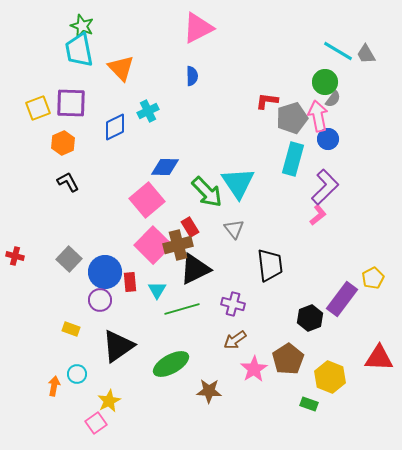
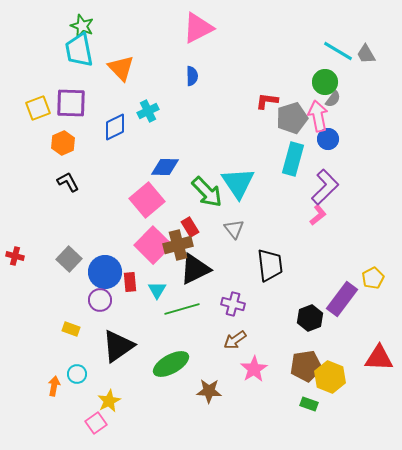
brown pentagon at (288, 359): moved 18 px right, 7 px down; rotated 24 degrees clockwise
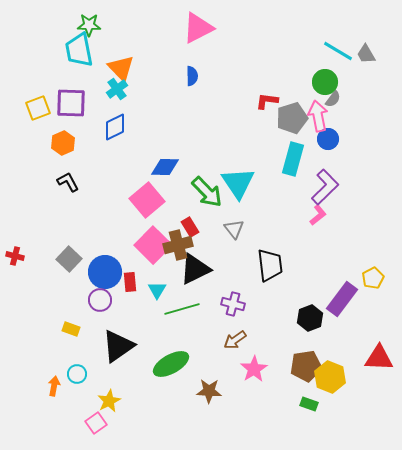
green star at (82, 26): moved 7 px right, 1 px up; rotated 20 degrees counterclockwise
cyan cross at (148, 111): moved 31 px left, 22 px up; rotated 10 degrees counterclockwise
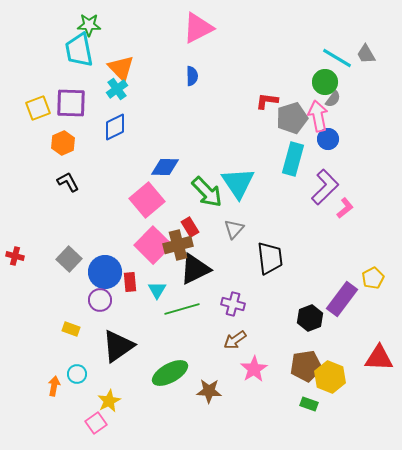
cyan line at (338, 51): moved 1 px left, 7 px down
pink L-shape at (318, 215): moved 27 px right, 7 px up
gray triangle at (234, 229): rotated 20 degrees clockwise
black trapezoid at (270, 265): moved 7 px up
green ellipse at (171, 364): moved 1 px left, 9 px down
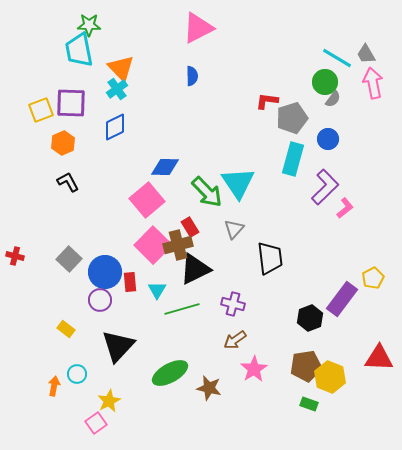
yellow square at (38, 108): moved 3 px right, 2 px down
pink arrow at (318, 116): moved 55 px right, 33 px up
yellow rectangle at (71, 329): moved 5 px left; rotated 18 degrees clockwise
black triangle at (118, 346): rotated 12 degrees counterclockwise
brown star at (209, 391): moved 3 px up; rotated 10 degrees clockwise
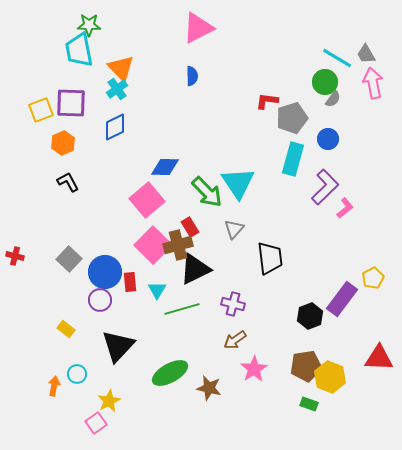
black hexagon at (310, 318): moved 2 px up
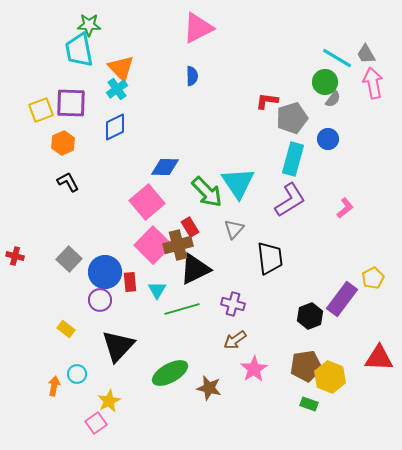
purple L-shape at (325, 187): moved 35 px left, 13 px down; rotated 12 degrees clockwise
pink square at (147, 200): moved 2 px down
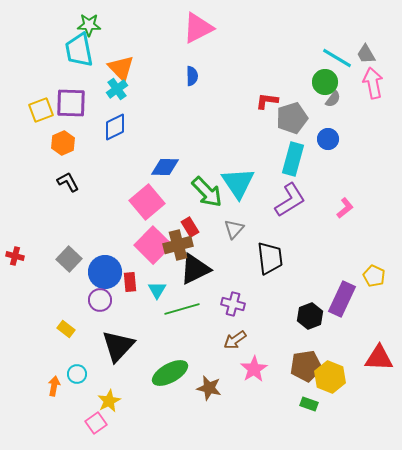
yellow pentagon at (373, 278): moved 1 px right, 2 px up; rotated 20 degrees counterclockwise
purple rectangle at (342, 299): rotated 12 degrees counterclockwise
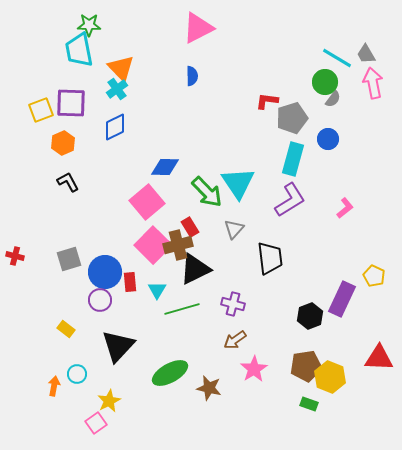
gray square at (69, 259): rotated 30 degrees clockwise
